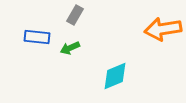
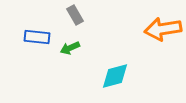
gray rectangle: rotated 60 degrees counterclockwise
cyan diamond: rotated 8 degrees clockwise
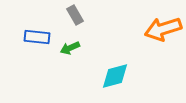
orange arrow: rotated 9 degrees counterclockwise
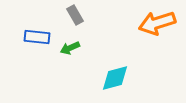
orange arrow: moved 6 px left, 6 px up
cyan diamond: moved 2 px down
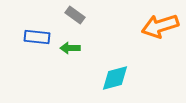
gray rectangle: rotated 24 degrees counterclockwise
orange arrow: moved 3 px right, 3 px down
green arrow: rotated 24 degrees clockwise
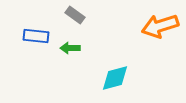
blue rectangle: moved 1 px left, 1 px up
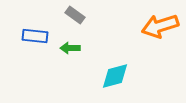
blue rectangle: moved 1 px left
cyan diamond: moved 2 px up
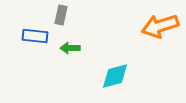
gray rectangle: moved 14 px left; rotated 66 degrees clockwise
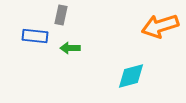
cyan diamond: moved 16 px right
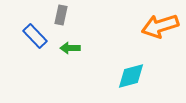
blue rectangle: rotated 40 degrees clockwise
